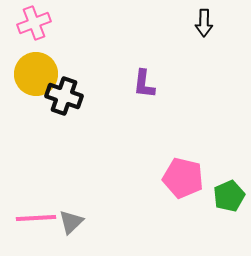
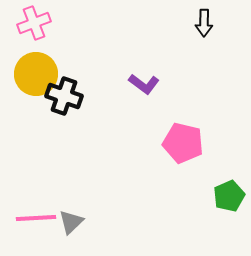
purple L-shape: rotated 60 degrees counterclockwise
pink pentagon: moved 35 px up
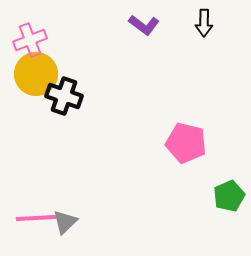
pink cross: moved 4 px left, 17 px down
purple L-shape: moved 59 px up
pink pentagon: moved 3 px right
gray triangle: moved 6 px left
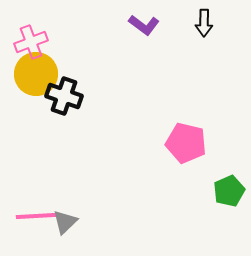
pink cross: moved 1 px right, 2 px down
green pentagon: moved 5 px up
pink line: moved 2 px up
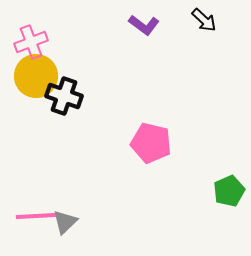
black arrow: moved 3 px up; rotated 48 degrees counterclockwise
yellow circle: moved 2 px down
pink pentagon: moved 35 px left
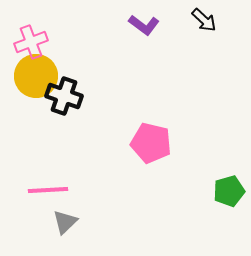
green pentagon: rotated 8 degrees clockwise
pink line: moved 12 px right, 26 px up
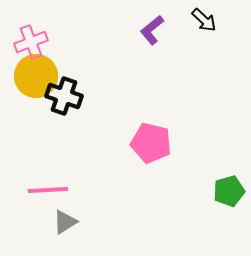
purple L-shape: moved 8 px right, 5 px down; rotated 104 degrees clockwise
gray triangle: rotated 12 degrees clockwise
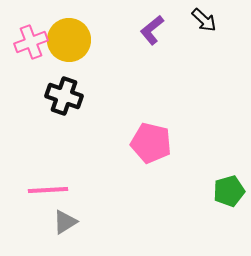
yellow circle: moved 33 px right, 36 px up
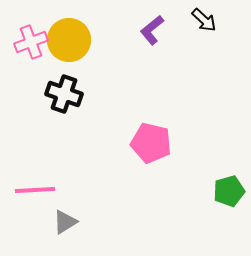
black cross: moved 2 px up
pink line: moved 13 px left
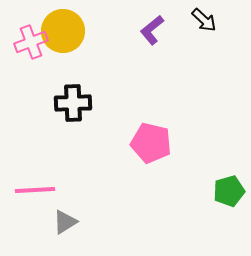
yellow circle: moved 6 px left, 9 px up
black cross: moved 9 px right, 9 px down; rotated 21 degrees counterclockwise
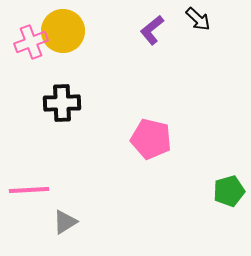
black arrow: moved 6 px left, 1 px up
black cross: moved 11 px left
pink pentagon: moved 4 px up
pink line: moved 6 px left
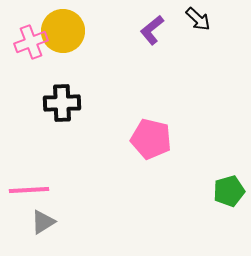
gray triangle: moved 22 px left
